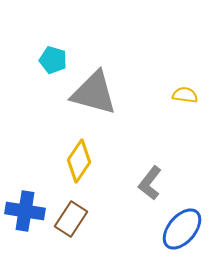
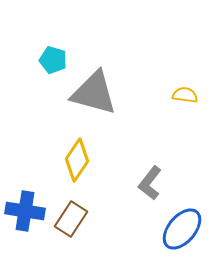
yellow diamond: moved 2 px left, 1 px up
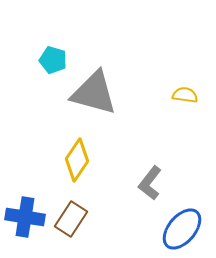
blue cross: moved 6 px down
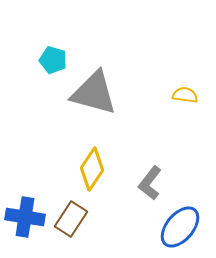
yellow diamond: moved 15 px right, 9 px down
blue ellipse: moved 2 px left, 2 px up
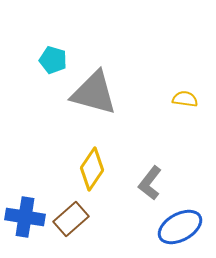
yellow semicircle: moved 4 px down
brown rectangle: rotated 16 degrees clockwise
blue ellipse: rotated 21 degrees clockwise
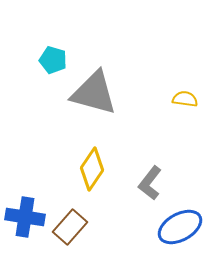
brown rectangle: moved 1 px left, 8 px down; rotated 8 degrees counterclockwise
